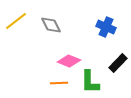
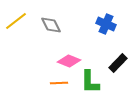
blue cross: moved 3 px up
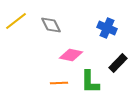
blue cross: moved 1 px right, 4 px down
pink diamond: moved 2 px right, 6 px up; rotated 10 degrees counterclockwise
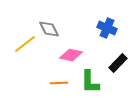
yellow line: moved 9 px right, 23 px down
gray diamond: moved 2 px left, 4 px down
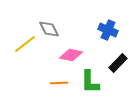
blue cross: moved 1 px right, 2 px down
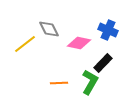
pink diamond: moved 8 px right, 12 px up
black rectangle: moved 15 px left
green L-shape: rotated 150 degrees counterclockwise
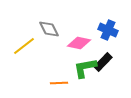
yellow line: moved 1 px left, 2 px down
black rectangle: moved 1 px up
green L-shape: moved 5 px left, 14 px up; rotated 130 degrees counterclockwise
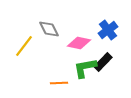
blue cross: rotated 30 degrees clockwise
yellow line: rotated 15 degrees counterclockwise
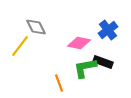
gray diamond: moved 13 px left, 2 px up
yellow line: moved 4 px left
black rectangle: rotated 66 degrees clockwise
orange line: rotated 72 degrees clockwise
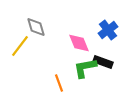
gray diamond: rotated 10 degrees clockwise
pink diamond: rotated 55 degrees clockwise
